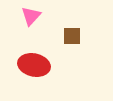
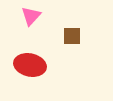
red ellipse: moved 4 px left
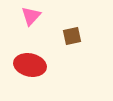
brown square: rotated 12 degrees counterclockwise
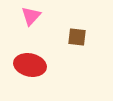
brown square: moved 5 px right, 1 px down; rotated 18 degrees clockwise
